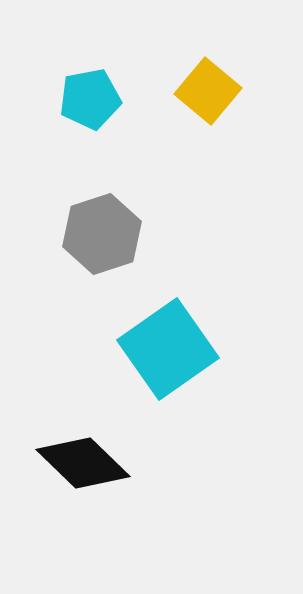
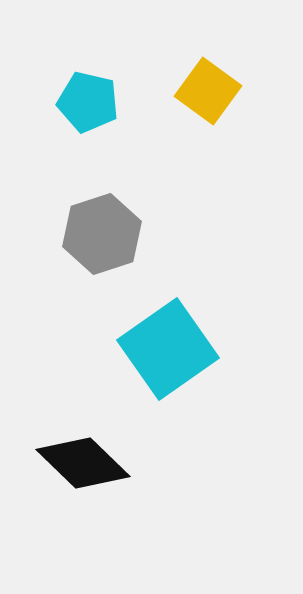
yellow square: rotated 4 degrees counterclockwise
cyan pentagon: moved 2 px left, 3 px down; rotated 24 degrees clockwise
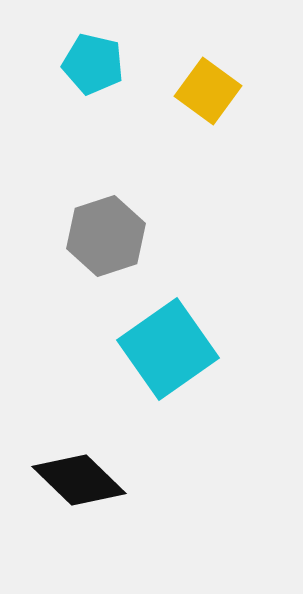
cyan pentagon: moved 5 px right, 38 px up
gray hexagon: moved 4 px right, 2 px down
black diamond: moved 4 px left, 17 px down
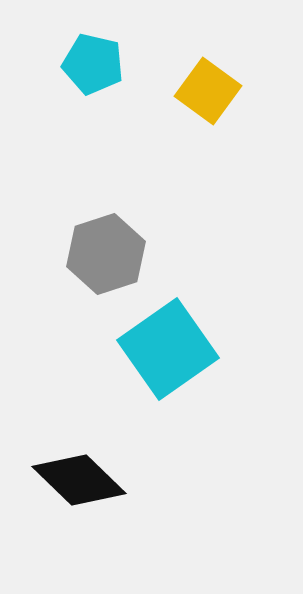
gray hexagon: moved 18 px down
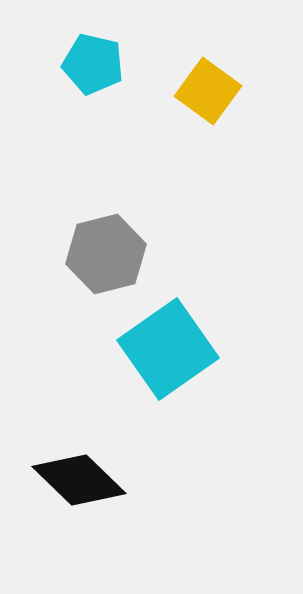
gray hexagon: rotated 4 degrees clockwise
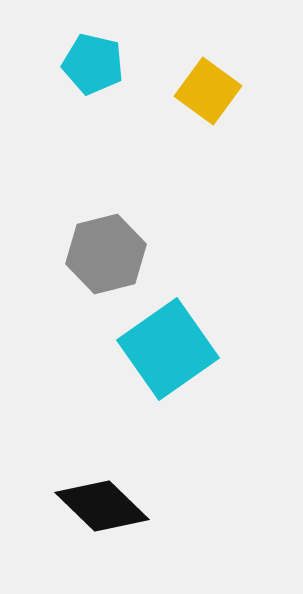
black diamond: moved 23 px right, 26 px down
